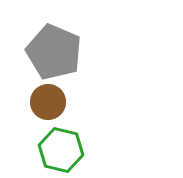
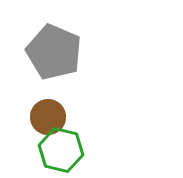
brown circle: moved 15 px down
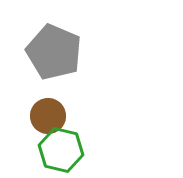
brown circle: moved 1 px up
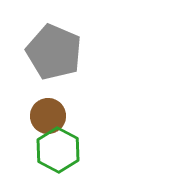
green hexagon: moved 3 px left; rotated 15 degrees clockwise
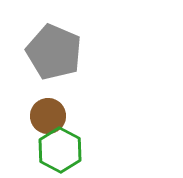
green hexagon: moved 2 px right
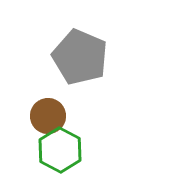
gray pentagon: moved 26 px right, 5 px down
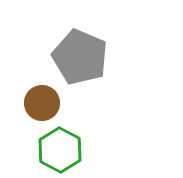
brown circle: moved 6 px left, 13 px up
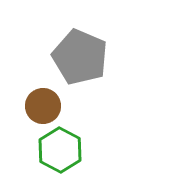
brown circle: moved 1 px right, 3 px down
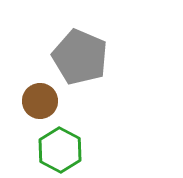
brown circle: moved 3 px left, 5 px up
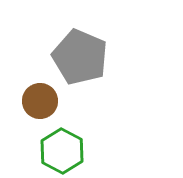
green hexagon: moved 2 px right, 1 px down
